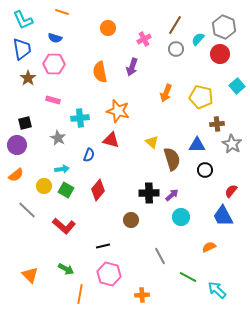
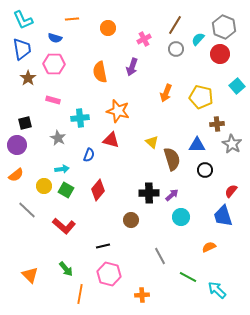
orange line at (62, 12): moved 10 px right, 7 px down; rotated 24 degrees counterclockwise
blue trapezoid at (223, 216): rotated 10 degrees clockwise
green arrow at (66, 269): rotated 21 degrees clockwise
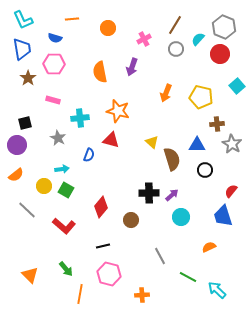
red diamond at (98, 190): moved 3 px right, 17 px down
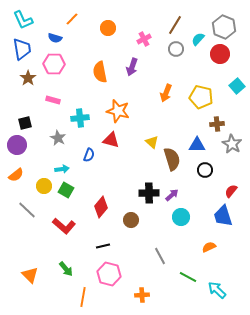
orange line at (72, 19): rotated 40 degrees counterclockwise
orange line at (80, 294): moved 3 px right, 3 px down
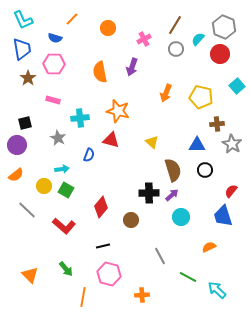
brown semicircle at (172, 159): moved 1 px right, 11 px down
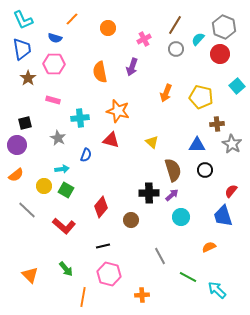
blue semicircle at (89, 155): moved 3 px left
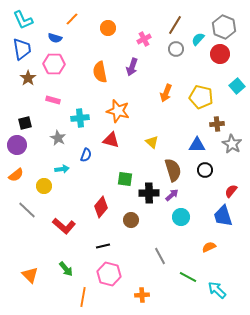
green square at (66, 190): moved 59 px right, 11 px up; rotated 21 degrees counterclockwise
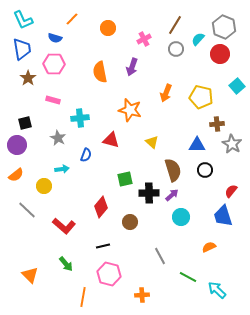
orange star at (118, 111): moved 12 px right, 1 px up
green square at (125, 179): rotated 21 degrees counterclockwise
brown circle at (131, 220): moved 1 px left, 2 px down
green arrow at (66, 269): moved 5 px up
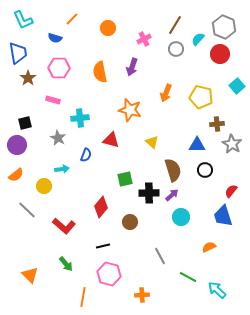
blue trapezoid at (22, 49): moved 4 px left, 4 px down
pink hexagon at (54, 64): moved 5 px right, 4 px down
